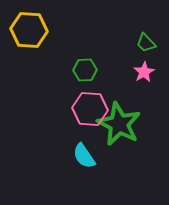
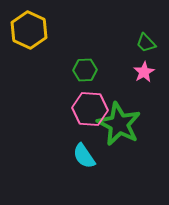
yellow hexagon: rotated 21 degrees clockwise
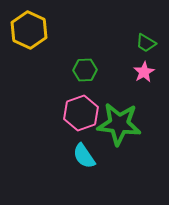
green trapezoid: rotated 15 degrees counterclockwise
pink hexagon: moved 9 px left, 4 px down; rotated 24 degrees counterclockwise
green star: rotated 21 degrees counterclockwise
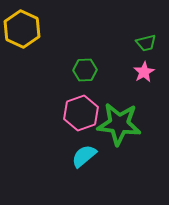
yellow hexagon: moved 7 px left, 1 px up
green trapezoid: rotated 45 degrees counterclockwise
cyan semicircle: rotated 84 degrees clockwise
